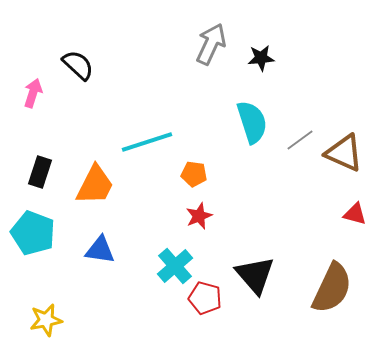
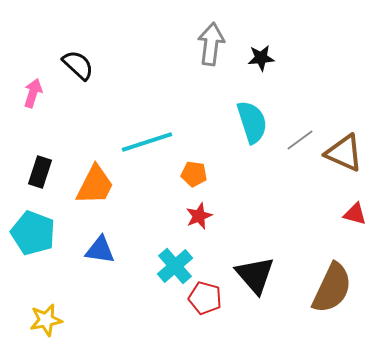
gray arrow: rotated 18 degrees counterclockwise
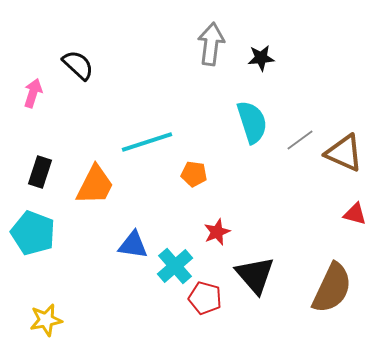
red star: moved 18 px right, 16 px down
blue triangle: moved 33 px right, 5 px up
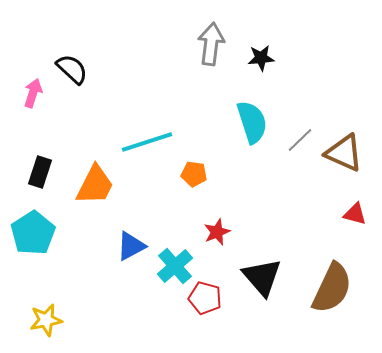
black semicircle: moved 6 px left, 4 px down
gray line: rotated 8 degrees counterclockwise
cyan pentagon: rotated 18 degrees clockwise
blue triangle: moved 2 px left, 1 px down; rotated 36 degrees counterclockwise
black triangle: moved 7 px right, 2 px down
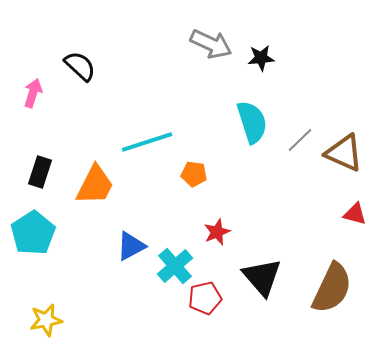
gray arrow: rotated 108 degrees clockwise
black semicircle: moved 8 px right, 3 px up
red pentagon: rotated 28 degrees counterclockwise
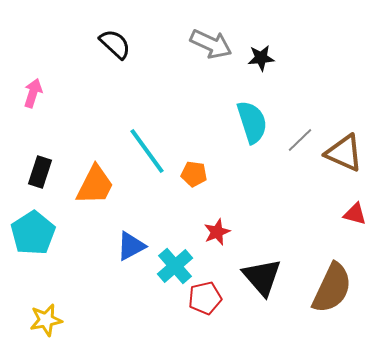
black semicircle: moved 35 px right, 22 px up
cyan line: moved 9 px down; rotated 72 degrees clockwise
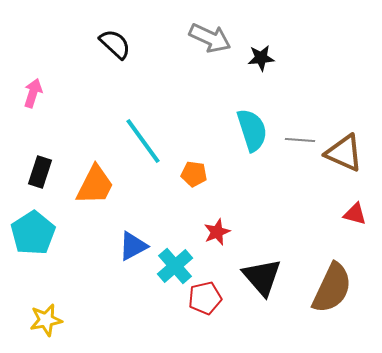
gray arrow: moved 1 px left, 6 px up
cyan semicircle: moved 8 px down
gray line: rotated 48 degrees clockwise
cyan line: moved 4 px left, 10 px up
blue triangle: moved 2 px right
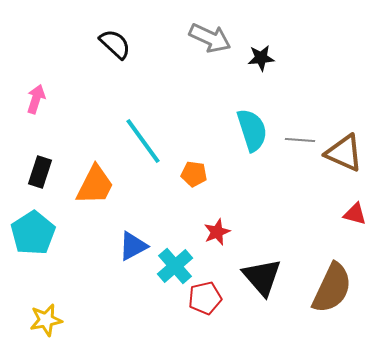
pink arrow: moved 3 px right, 6 px down
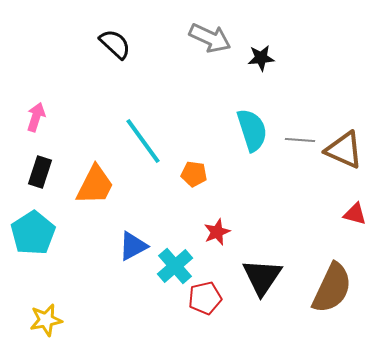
pink arrow: moved 18 px down
brown triangle: moved 3 px up
black triangle: rotated 15 degrees clockwise
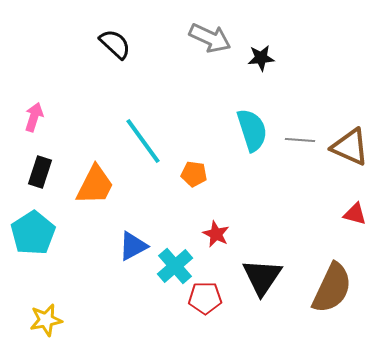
pink arrow: moved 2 px left
brown triangle: moved 6 px right, 3 px up
red star: moved 1 px left, 2 px down; rotated 24 degrees counterclockwise
red pentagon: rotated 12 degrees clockwise
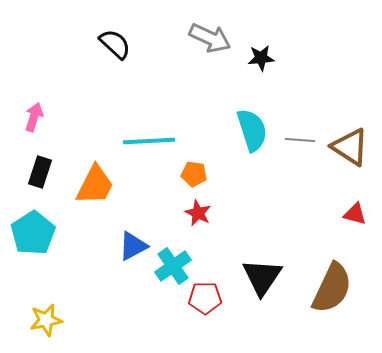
cyan line: moved 6 px right; rotated 57 degrees counterclockwise
brown triangle: rotated 9 degrees clockwise
red star: moved 18 px left, 21 px up
cyan cross: moved 2 px left; rotated 6 degrees clockwise
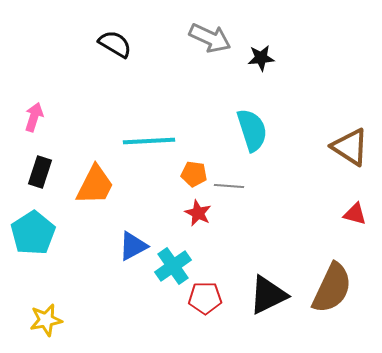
black semicircle: rotated 12 degrees counterclockwise
gray line: moved 71 px left, 46 px down
black triangle: moved 6 px right, 18 px down; rotated 30 degrees clockwise
